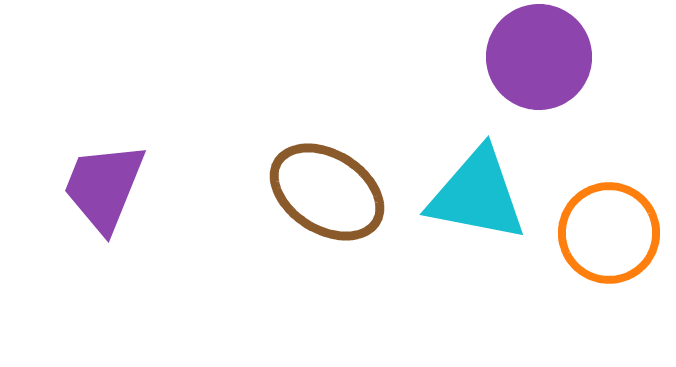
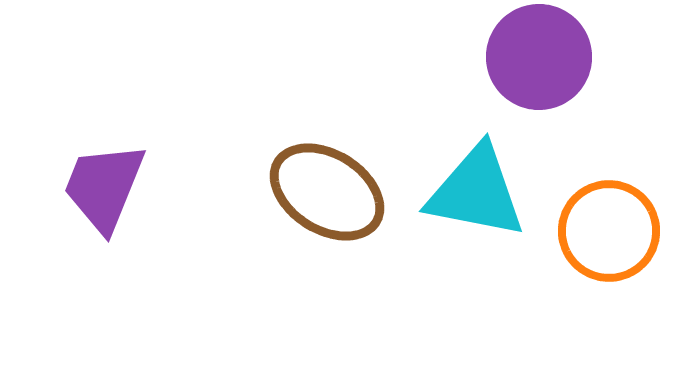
cyan triangle: moved 1 px left, 3 px up
orange circle: moved 2 px up
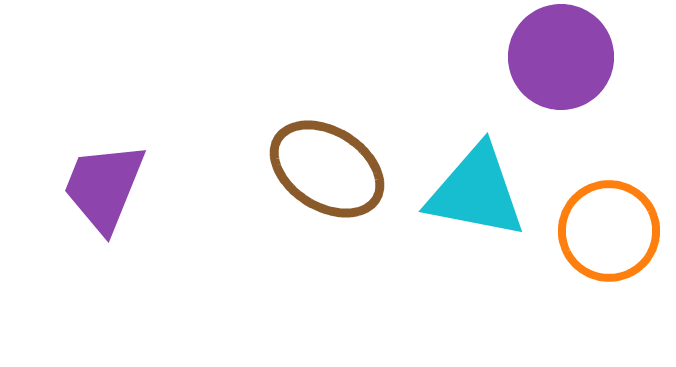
purple circle: moved 22 px right
brown ellipse: moved 23 px up
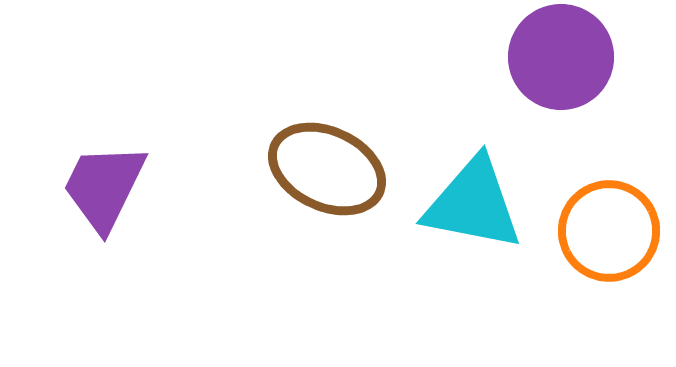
brown ellipse: rotated 7 degrees counterclockwise
purple trapezoid: rotated 4 degrees clockwise
cyan triangle: moved 3 px left, 12 px down
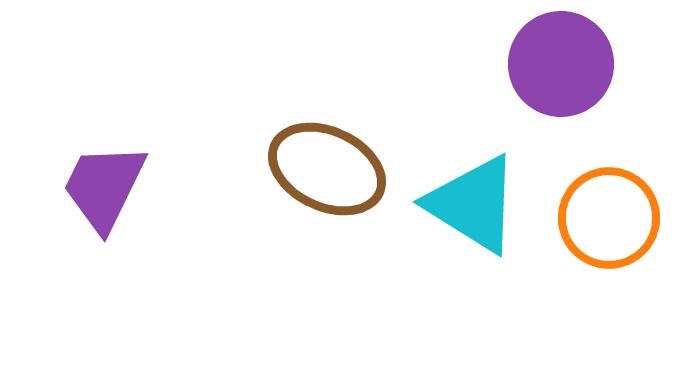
purple circle: moved 7 px down
cyan triangle: rotated 21 degrees clockwise
orange circle: moved 13 px up
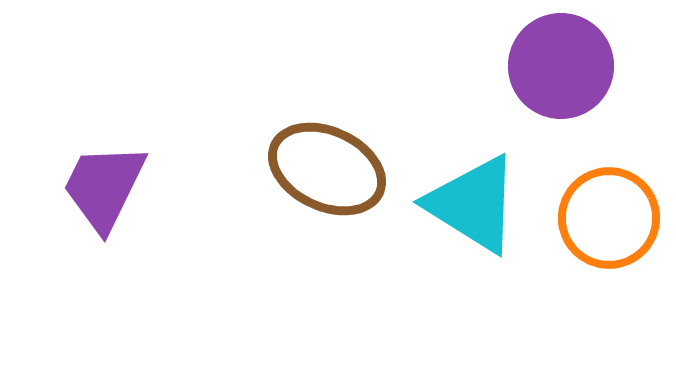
purple circle: moved 2 px down
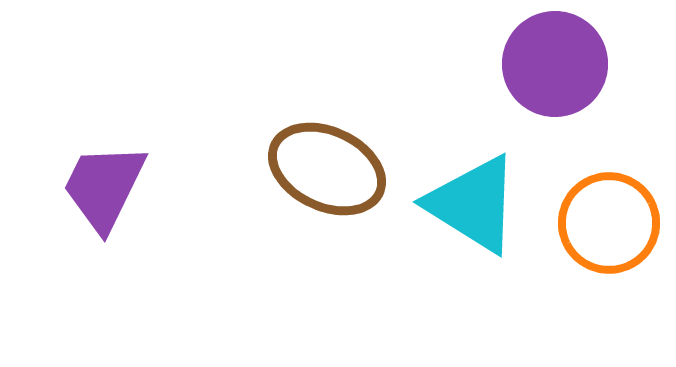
purple circle: moved 6 px left, 2 px up
orange circle: moved 5 px down
